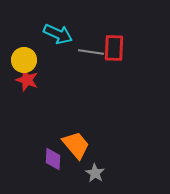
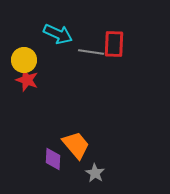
red rectangle: moved 4 px up
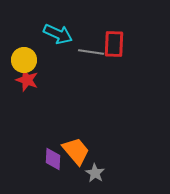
orange trapezoid: moved 6 px down
